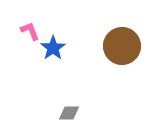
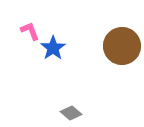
gray diamond: moved 2 px right; rotated 40 degrees clockwise
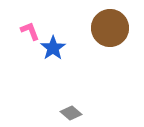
brown circle: moved 12 px left, 18 px up
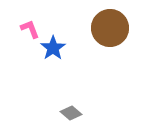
pink L-shape: moved 2 px up
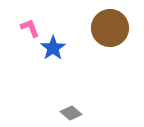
pink L-shape: moved 1 px up
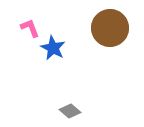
blue star: rotated 10 degrees counterclockwise
gray diamond: moved 1 px left, 2 px up
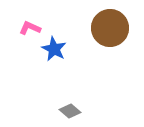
pink L-shape: rotated 45 degrees counterclockwise
blue star: moved 1 px right, 1 px down
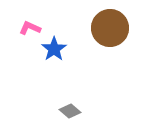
blue star: rotated 10 degrees clockwise
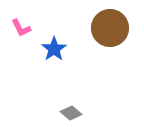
pink L-shape: moved 9 px left; rotated 140 degrees counterclockwise
gray diamond: moved 1 px right, 2 px down
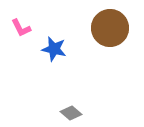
blue star: rotated 25 degrees counterclockwise
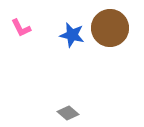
blue star: moved 18 px right, 14 px up
gray diamond: moved 3 px left
